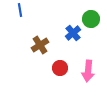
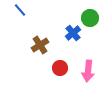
blue line: rotated 32 degrees counterclockwise
green circle: moved 1 px left, 1 px up
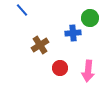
blue line: moved 2 px right
blue cross: rotated 35 degrees clockwise
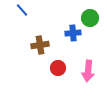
brown cross: rotated 24 degrees clockwise
red circle: moved 2 px left
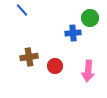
brown cross: moved 11 px left, 12 px down
red circle: moved 3 px left, 2 px up
